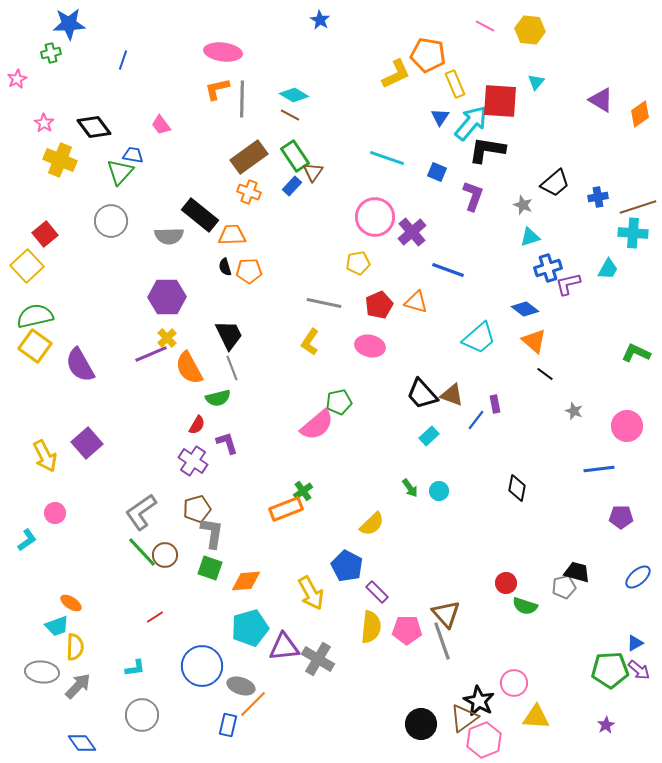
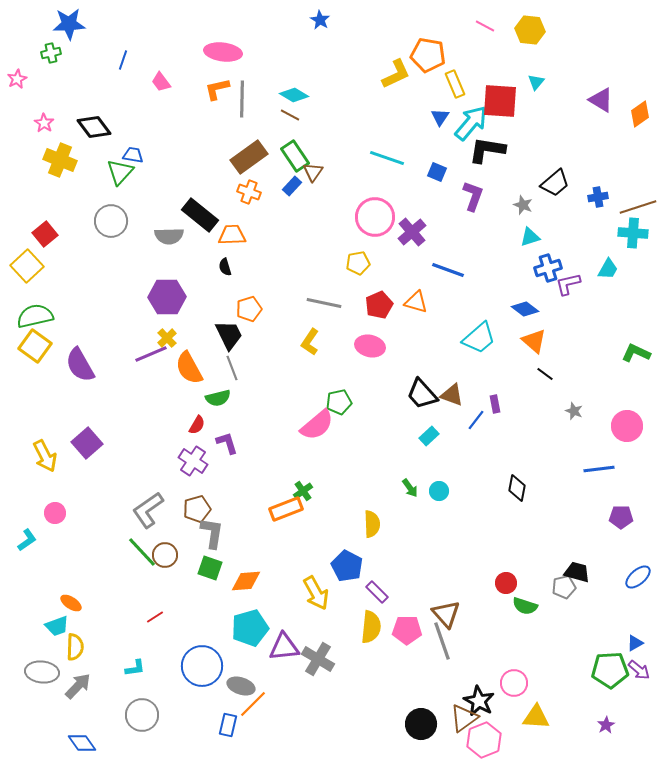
pink trapezoid at (161, 125): moved 43 px up
orange pentagon at (249, 271): moved 38 px down; rotated 15 degrees counterclockwise
gray L-shape at (141, 512): moved 7 px right, 2 px up
yellow semicircle at (372, 524): rotated 48 degrees counterclockwise
yellow arrow at (311, 593): moved 5 px right
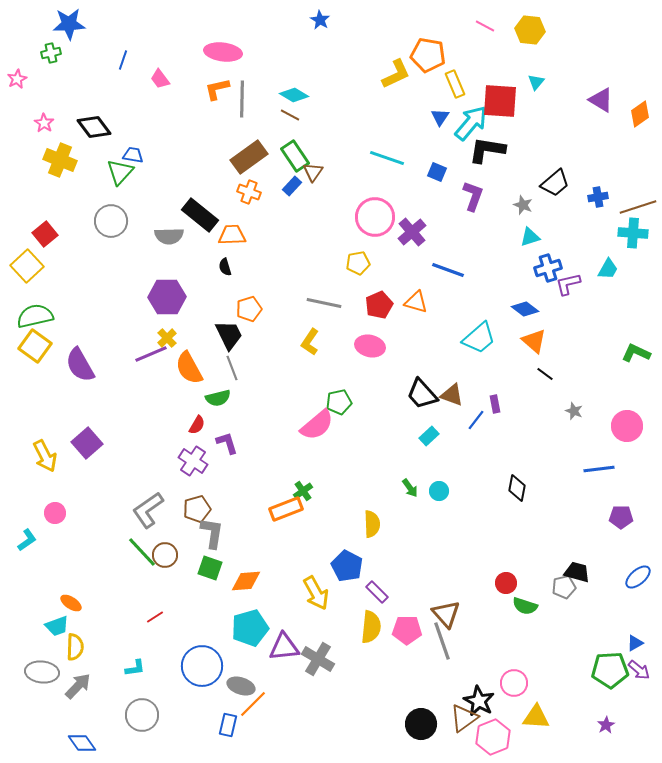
pink trapezoid at (161, 82): moved 1 px left, 3 px up
pink hexagon at (484, 740): moved 9 px right, 3 px up
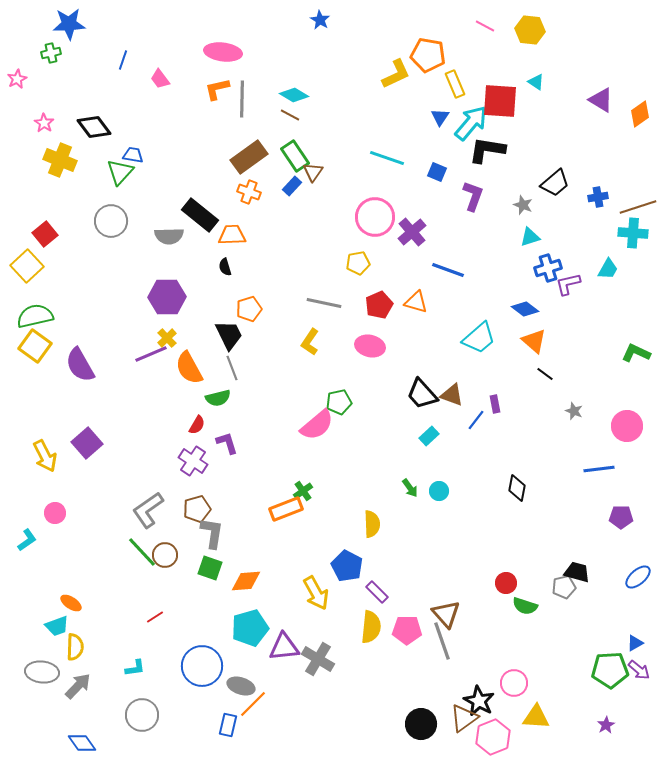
cyan triangle at (536, 82): rotated 36 degrees counterclockwise
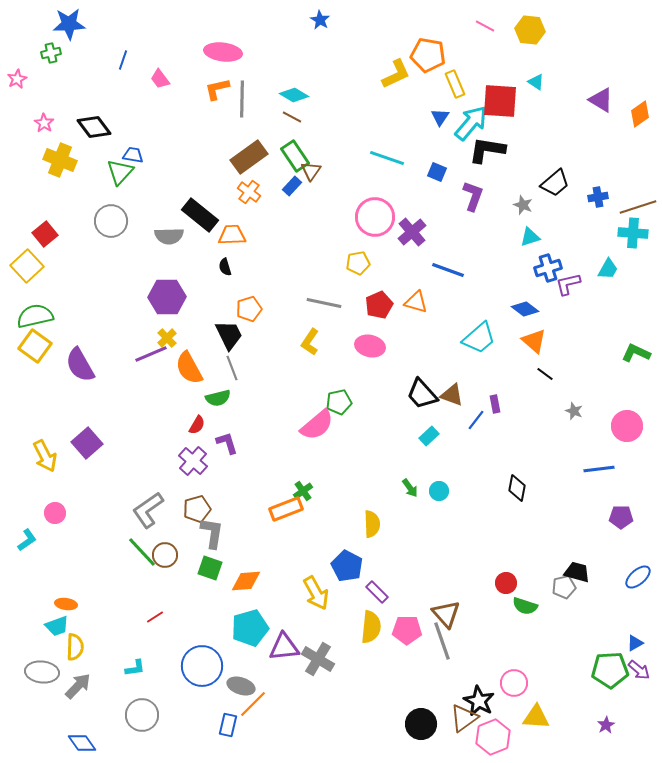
brown line at (290, 115): moved 2 px right, 2 px down
brown triangle at (313, 172): moved 2 px left, 1 px up
orange cross at (249, 192): rotated 15 degrees clockwise
purple cross at (193, 461): rotated 8 degrees clockwise
orange ellipse at (71, 603): moved 5 px left, 1 px down; rotated 25 degrees counterclockwise
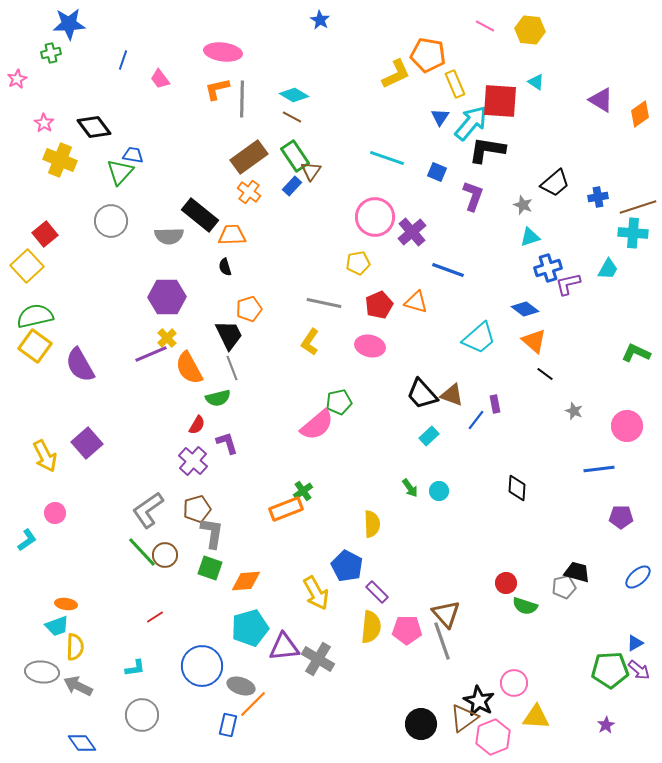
black diamond at (517, 488): rotated 8 degrees counterclockwise
gray arrow at (78, 686): rotated 108 degrees counterclockwise
